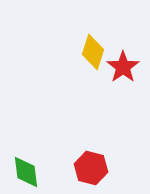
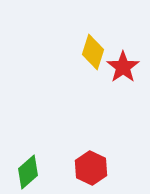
red hexagon: rotated 12 degrees clockwise
green diamond: moved 2 px right; rotated 56 degrees clockwise
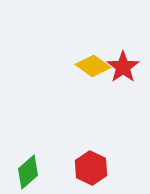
yellow diamond: moved 14 px down; rotated 72 degrees counterclockwise
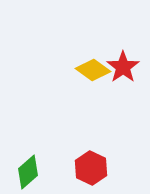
yellow diamond: moved 4 px down
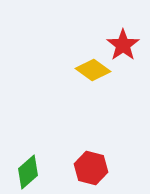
red star: moved 22 px up
red hexagon: rotated 12 degrees counterclockwise
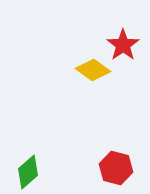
red hexagon: moved 25 px right
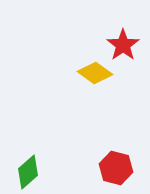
yellow diamond: moved 2 px right, 3 px down
